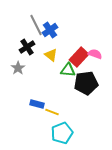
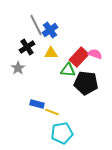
yellow triangle: moved 2 px up; rotated 40 degrees counterclockwise
black pentagon: rotated 15 degrees clockwise
cyan pentagon: rotated 10 degrees clockwise
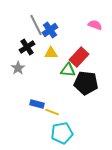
pink semicircle: moved 29 px up
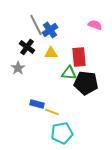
black cross: rotated 21 degrees counterclockwise
red rectangle: rotated 48 degrees counterclockwise
green triangle: moved 1 px right, 3 px down
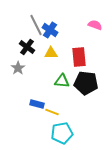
blue cross: rotated 21 degrees counterclockwise
green triangle: moved 7 px left, 8 px down
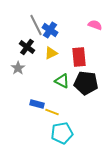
yellow triangle: rotated 24 degrees counterclockwise
green triangle: rotated 21 degrees clockwise
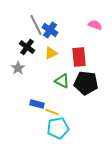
cyan pentagon: moved 4 px left, 5 px up
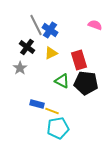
red rectangle: moved 3 px down; rotated 12 degrees counterclockwise
gray star: moved 2 px right
yellow line: moved 1 px up
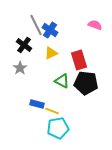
black cross: moved 3 px left, 2 px up
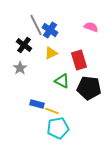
pink semicircle: moved 4 px left, 2 px down
black pentagon: moved 3 px right, 5 px down
